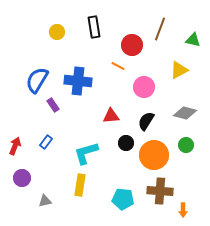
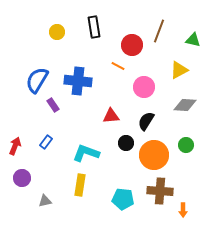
brown line: moved 1 px left, 2 px down
gray diamond: moved 8 px up; rotated 10 degrees counterclockwise
cyan L-shape: rotated 36 degrees clockwise
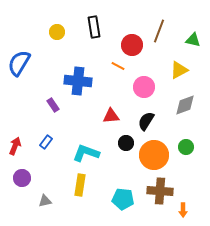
blue semicircle: moved 18 px left, 17 px up
gray diamond: rotated 25 degrees counterclockwise
green circle: moved 2 px down
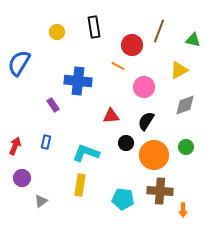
blue rectangle: rotated 24 degrees counterclockwise
gray triangle: moved 4 px left; rotated 24 degrees counterclockwise
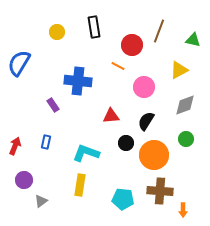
green circle: moved 8 px up
purple circle: moved 2 px right, 2 px down
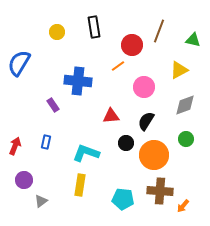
orange line: rotated 64 degrees counterclockwise
orange arrow: moved 4 px up; rotated 40 degrees clockwise
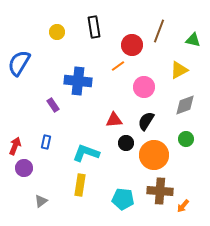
red triangle: moved 3 px right, 4 px down
purple circle: moved 12 px up
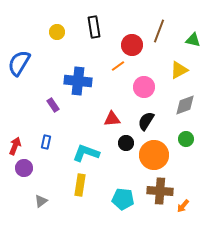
red triangle: moved 2 px left, 1 px up
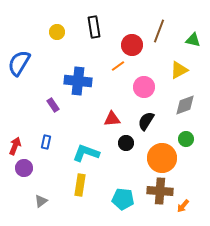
orange circle: moved 8 px right, 3 px down
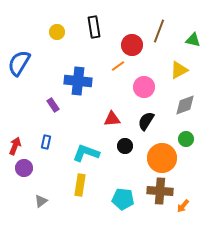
black circle: moved 1 px left, 3 px down
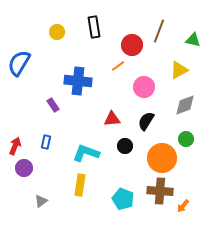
cyan pentagon: rotated 15 degrees clockwise
